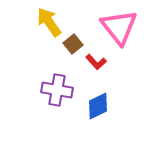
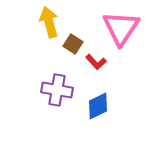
yellow arrow: rotated 20 degrees clockwise
pink triangle: moved 2 px right, 1 px down; rotated 12 degrees clockwise
brown square: rotated 18 degrees counterclockwise
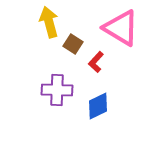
pink triangle: rotated 33 degrees counterclockwise
red L-shape: rotated 85 degrees clockwise
purple cross: rotated 8 degrees counterclockwise
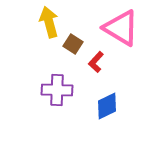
blue diamond: moved 9 px right
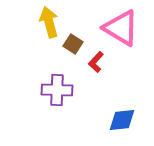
blue diamond: moved 15 px right, 14 px down; rotated 20 degrees clockwise
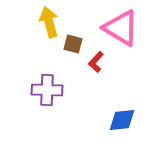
brown square: rotated 18 degrees counterclockwise
purple cross: moved 10 px left
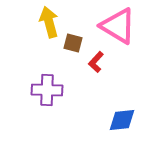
pink triangle: moved 3 px left, 2 px up
brown square: moved 1 px up
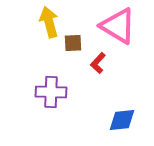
brown square: rotated 18 degrees counterclockwise
red L-shape: moved 2 px right, 1 px down
purple cross: moved 4 px right, 2 px down
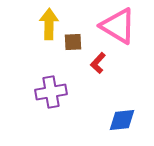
yellow arrow: moved 2 px down; rotated 16 degrees clockwise
brown square: moved 1 px up
purple cross: rotated 12 degrees counterclockwise
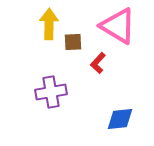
blue diamond: moved 2 px left, 1 px up
